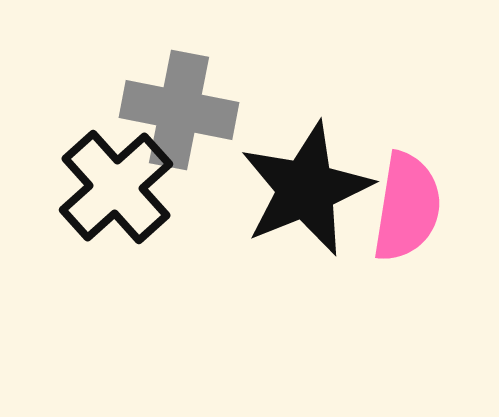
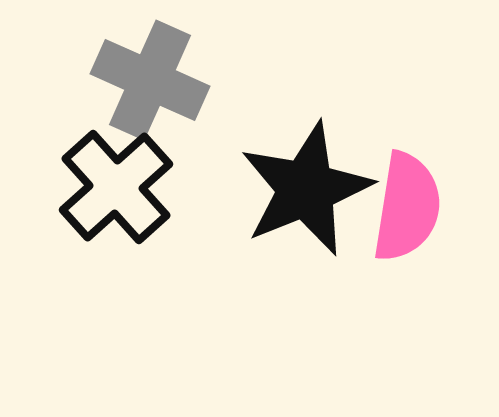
gray cross: moved 29 px left, 30 px up; rotated 13 degrees clockwise
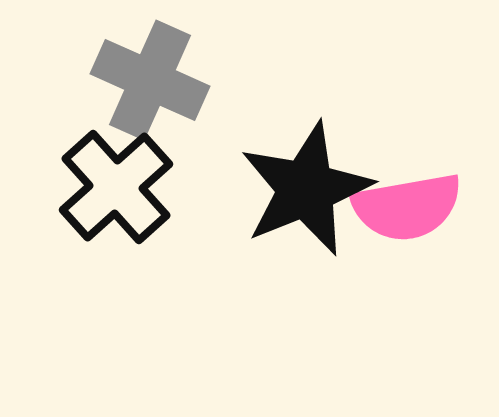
pink semicircle: rotated 71 degrees clockwise
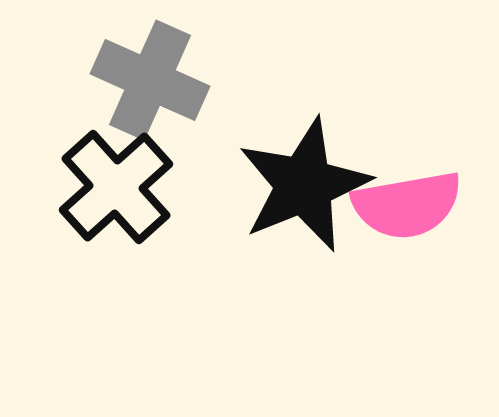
black star: moved 2 px left, 4 px up
pink semicircle: moved 2 px up
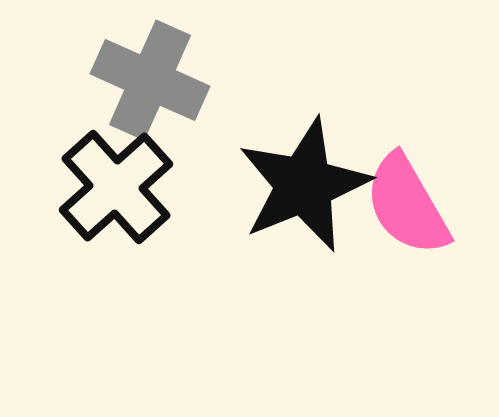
pink semicircle: rotated 70 degrees clockwise
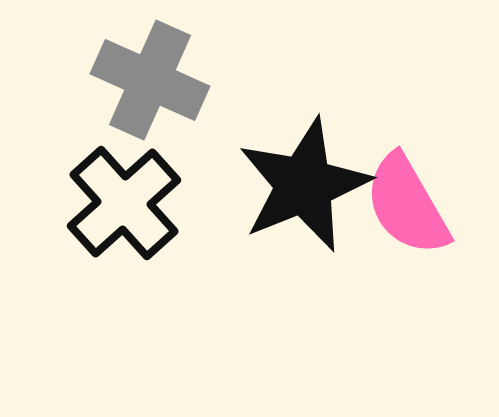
black cross: moved 8 px right, 16 px down
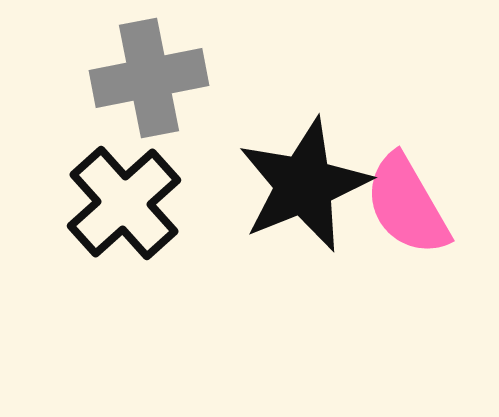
gray cross: moved 1 px left, 2 px up; rotated 35 degrees counterclockwise
